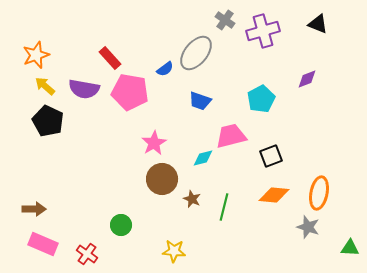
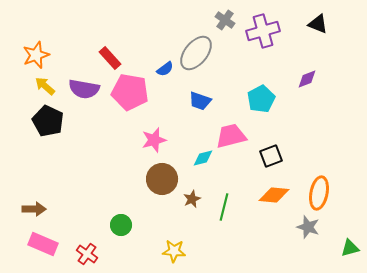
pink star: moved 3 px up; rotated 15 degrees clockwise
brown star: rotated 24 degrees clockwise
green triangle: rotated 18 degrees counterclockwise
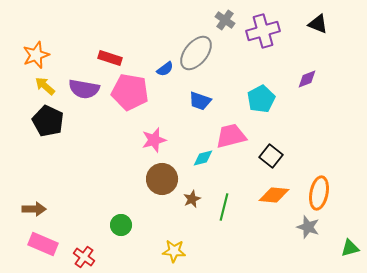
red rectangle: rotated 30 degrees counterclockwise
black square: rotated 30 degrees counterclockwise
red cross: moved 3 px left, 3 px down
